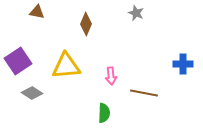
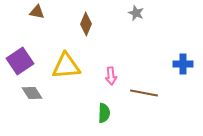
purple square: moved 2 px right
gray diamond: rotated 25 degrees clockwise
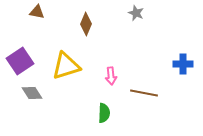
yellow triangle: rotated 12 degrees counterclockwise
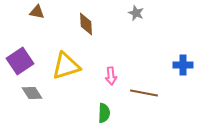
brown diamond: rotated 25 degrees counterclockwise
blue cross: moved 1 px down
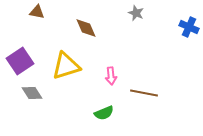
brown diamond: moved 4 px down; rotated 20 degrees counterclockwise
blue cross: moved 6 px right, 38 px up; rotated 24 degrees clockwise
green semicircle: rotated 66 degrees clockwise
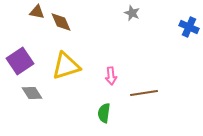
gray star: moved 4 px left
brown diamond: moved 25 px left, 6 px up
brown line: rotated 20 degrees counterclockwise
green semicircle: rotated 120 degrees clockwise
